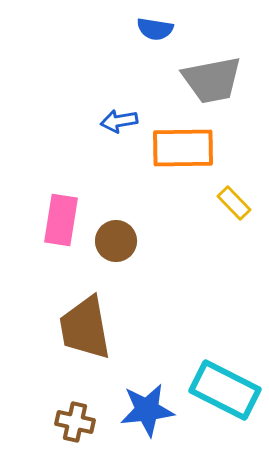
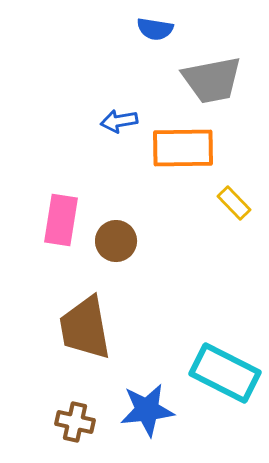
cyan rectangle: moved 17 px up
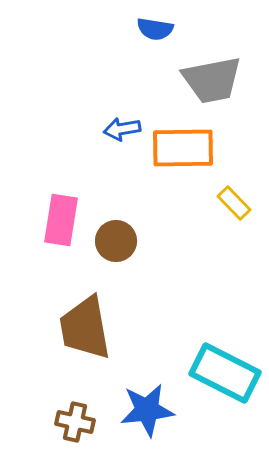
blue arrow: moved 3 px right, 8 px down
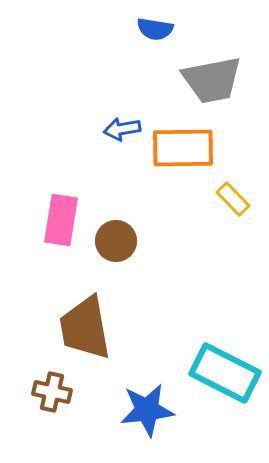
yellow rectangle: moved 1 px left, 4 px up
brown cross: moved 23 px left, 30 px up
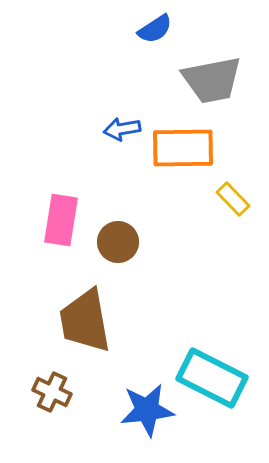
blue semicircle: rotated 42 degrees counterclockwise
brown circle: moved 2 px right, 1 px down
brown trapezoid: moved 7 px up
cyan rectangle: moved 13 px left, 5 px down
brown cross: rotated 12 degrees clockwise
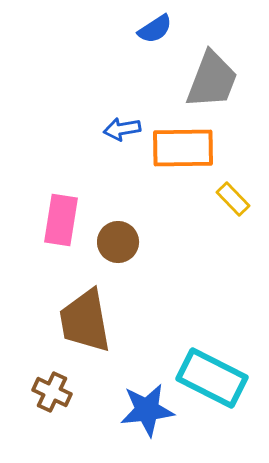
gray trapezoid: rotated 58 degrees counterclockwise
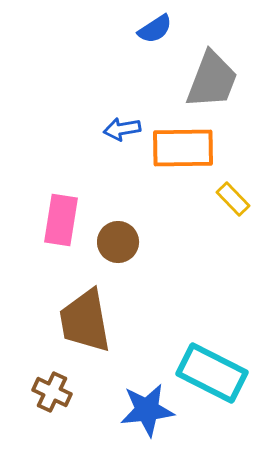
cyan rectangle: moved 5 px up
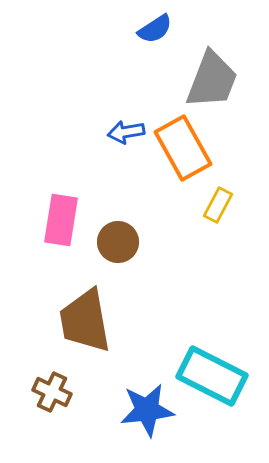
blue arrow: moved 4 px right, 3 px down
orange rectangle: rotated 62 degrees clockwise
yellow rectangle: moved 15 px left, 6 px down; rotated 72 degrees clockwise
cyan rectangle: moved 3 px down
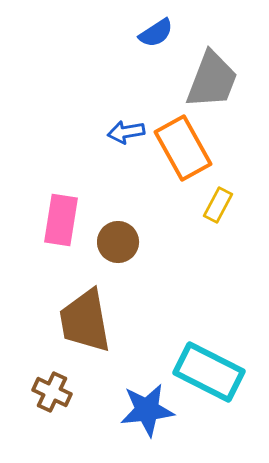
blue semicircle: moved 1 px right, 4 px down
cyan rectangle: moved 3 px left, 4 px up
